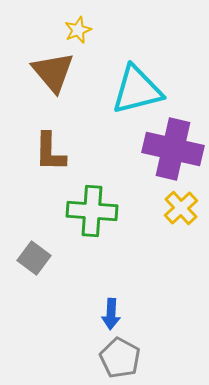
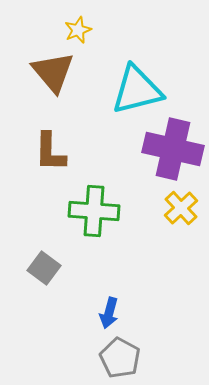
green cross: moved 2 px right
gray square: moved 10 px right, 10 px down
blue arrow: moved 2 px left, 1 px up; rotated 12 degrees clockwise
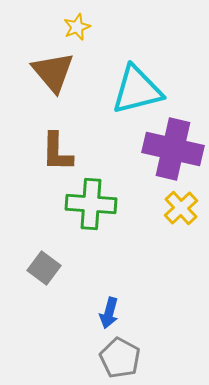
yellow star: moved 1 px left, 3 px up
brown L-shape: moved 7 px right
green cross: moved 3 px left, 7 px up
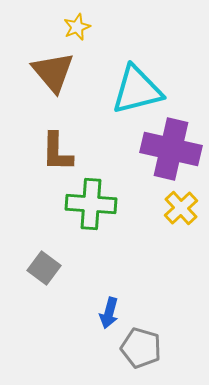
purple cross: moved 2 px left
gray pentagon: moved 21 px right, 10 px up; rotated 12 degrees counterclockwise
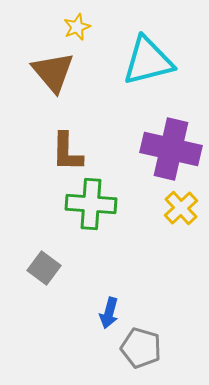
cyan triangle: moved 11 px right, 29 px up
brown L-shape: moved 10 px right
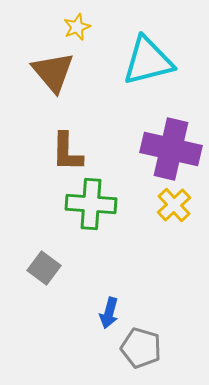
yellow cross: moved 7 px left, 3 px up
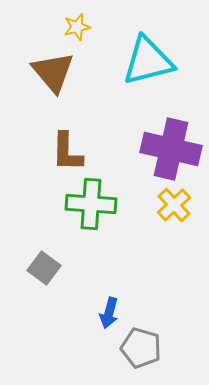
yellow star: rotated 8 degrees clockwise
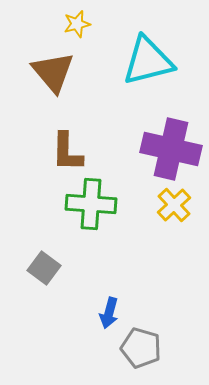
yellow star: moved 3 px up
